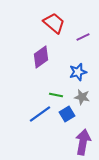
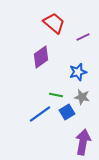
blue square: moved 2 px up
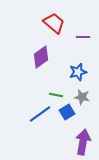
purple line: rotated 24 degrees clockwise
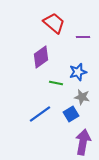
green line: moved 12 px up
blue square: moved 4 px right, 2 px down
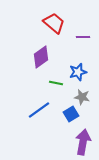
blue line: moved 1 px left, 4 px up
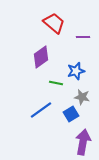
blue star: moved 2 px left, 1 px up
blue line: moved 2 px right
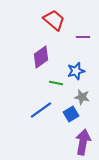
red trapezoid: moved 3 px up
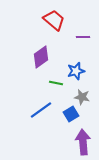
purple arrow: rotated 15 degrees counterclockwise
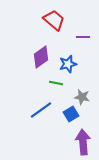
blue star: moved 8 px left, 7 px up
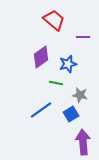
gray star: moved 2 px left, 2 px up
